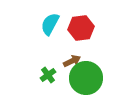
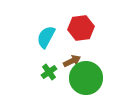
cyan semicircle: moved 4 px left, 13 px down
green cross: moved 1 px right, 3 px up
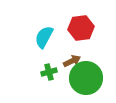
cyan semicircle: moved 2 px left
green cross: rotated 21 degrees clockwise
